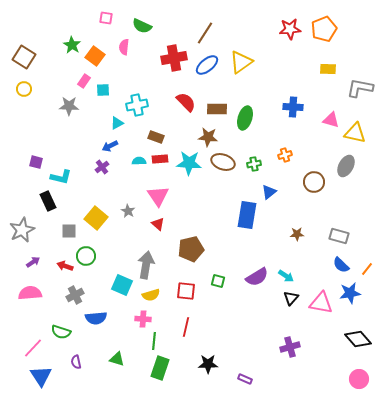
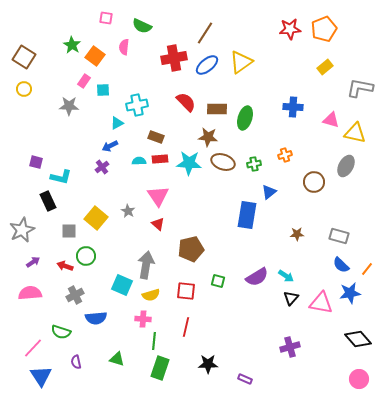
yellow rectangle at (328, 69): moved 3 px left, 2 px up; rotated 42 degrees counterclockwise
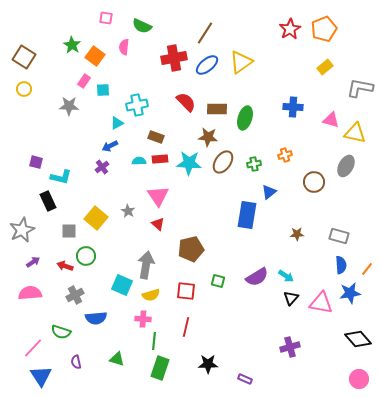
red star at (290, 29): rotated 25 degrees counterclockwise
brown ellipse at (223, 162): rotated 75 degrees counterclockwise
blue semicircle at (341, 265): rotated 138 degrees counterclockwise
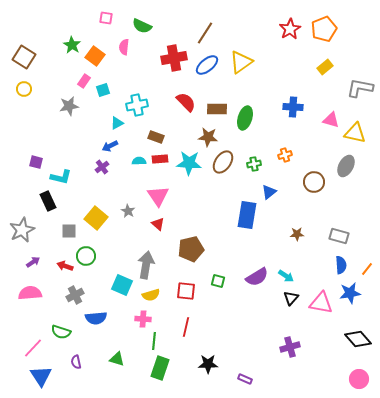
cyan square at (103, 90): rotated 16 degrees counterclockwise
gray star at (69, 106): rotated 12 degrees counterclockwise
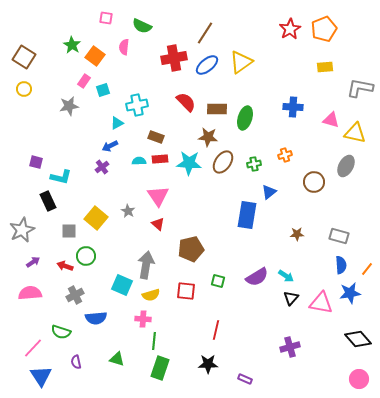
yellow rectangle at (325, 67): rotated 35 degrees clockwise
red line at (186, 327): moved 30 px right, 3 px down
